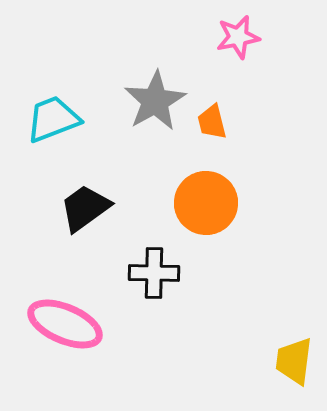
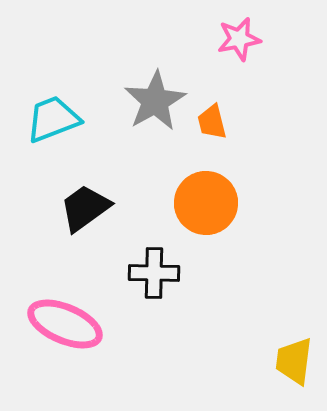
pink star: moved 1 px right, 2 px down
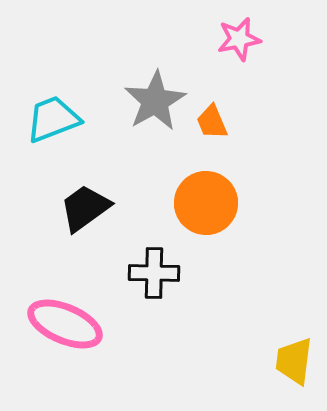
orange trapezoid: rotated 9 degrees counterclockwise
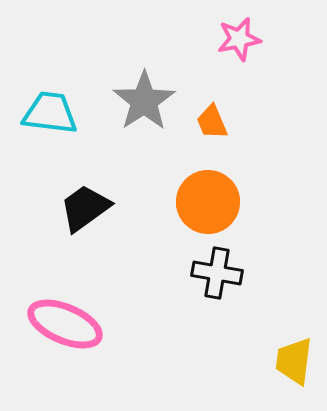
gray star: moved 11 px left; rotated 4 degrees counterclockwise
cyan trapezoid: moved 3 px left, 6 px up; rotated 28 degrees clockwise
orange circle: moved 2 px right, 1 px up
black cross: moved 63 px right; rotated 9 degrees clockwise
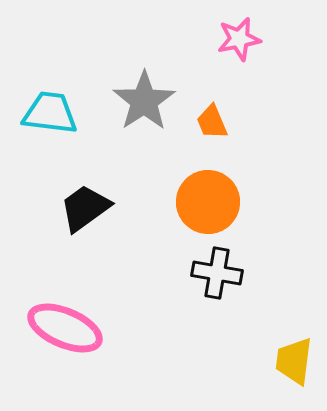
pink ellipse: moved 4 px down
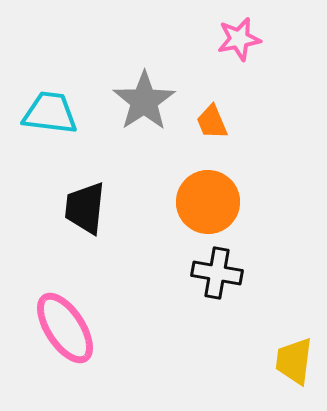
black trapezoid: rotated 48 degrees counterclockwise
pink ellipse: rotated 34 degrees clockwise
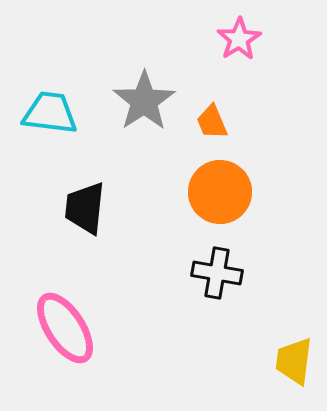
pink star: rotated 21 degrees counterclockwise
orange circle: moved 12 px right, 10 px up
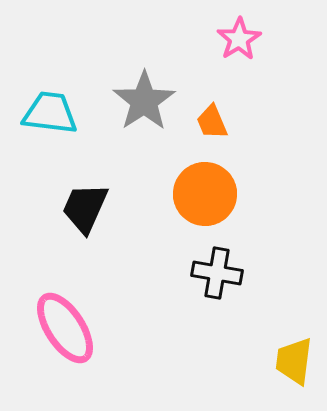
orange circle: moved 15 px left, 2 px down
black trapezoid: rotated 18 degrees clockwise
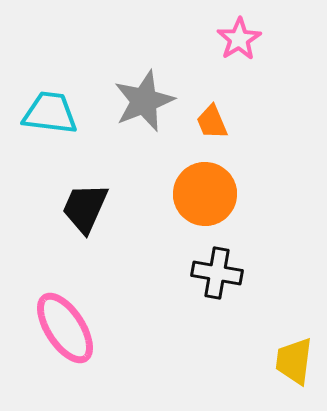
gray star: rotated 12 degrees clockwise
